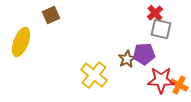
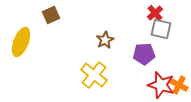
brown star: moved 22 px left, 19 px up
red star: moved 5 px down; rotated 16 degrees clockwise
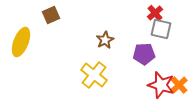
orange cross: rotated 18 degrees clockwise
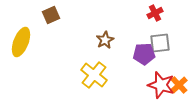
red cross: rotated 14 degrees clockwise
gray square: moved 1 px left, 14 px down; rotated 20 degrees counterclockwise
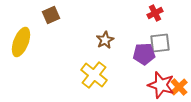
orange cross: moved 2 px down
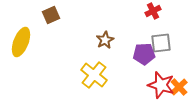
red cross: moved 2 px left, 2 px up
gray square: moved 1 px right
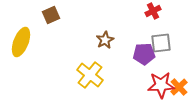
yellow cross: moved 4 px left
red star: rotated 20 degrees counterclockwise
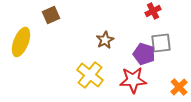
purple pentagon: rotated 20 degrees clockwise
red star: moved 28 px left, 5 px up
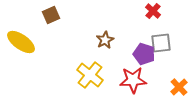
red cross: rotated 21 degrees counterclockwise
yellow ellipse: rotated 76 degrees counterclockwise
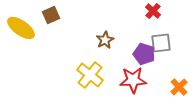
yellow ellipse: moved 14 px up
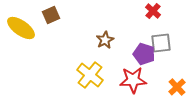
orange cross: moved 2 px left
